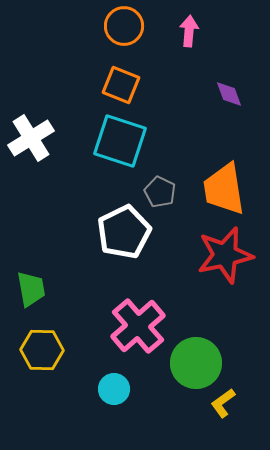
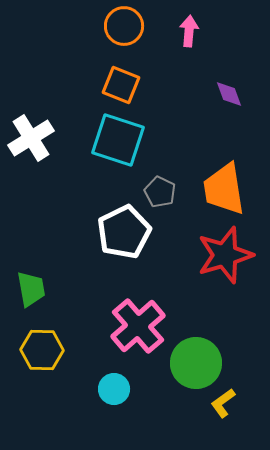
cyan square: moved 2 px left, 1 px up
red star: rotated 4 degrees counterclockwise
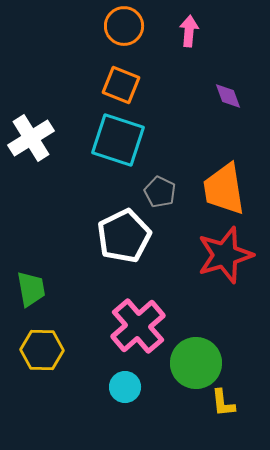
purple diamond: moved 1 px left, 2 px down
white pentagon: moved 4 px down
cyan circle: moved 11 px right, 2 px up
yellow L-shape: rotated 60 degrees counterclockwise
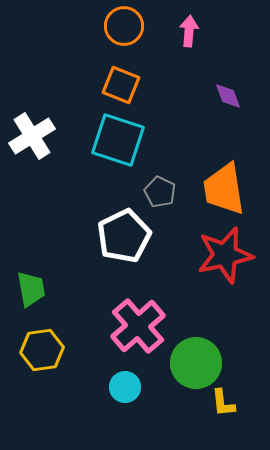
white cross: moved 1 px right, 2 px up
red star: rotated 4 degrees clockwise
yellow hexagon: rotated 9 degrees counterclockwise
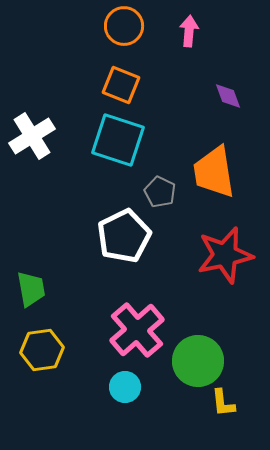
orange trapezoid: moved 10 px left, 17 px up
pink cross: moved 1 px left, 4 px down
green circle: moved 2 px right, 2 px up
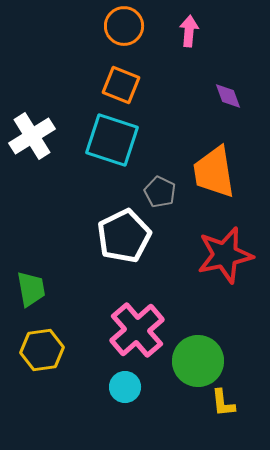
cyan square: moved 6 px left
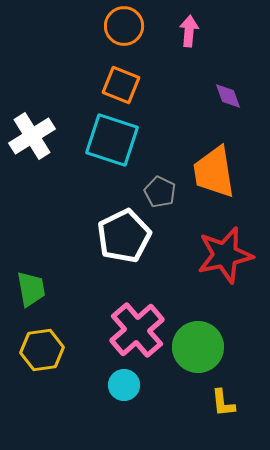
green circle: moved 14 px up
cyan circle: moved 1 px left, 2 px up
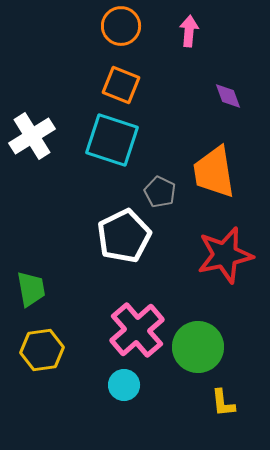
orange circle: moved 3 px left
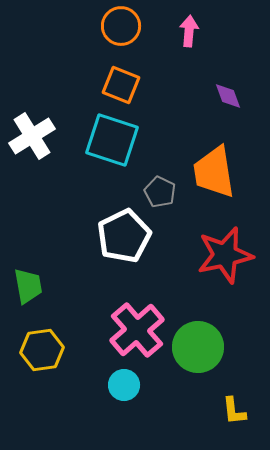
green trapezoid: moved 3 px left, 3 px up
yellow L-shape: moved 11 px right, 8 px down
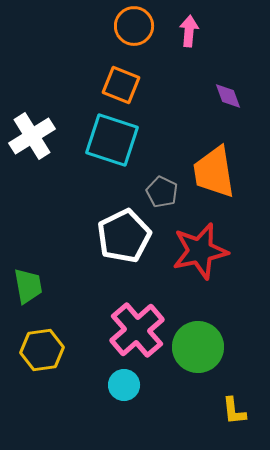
orange circle: moved 13 px right
gray pentagon: moved 2 px right
red star: moved 25 px left, 4 px up
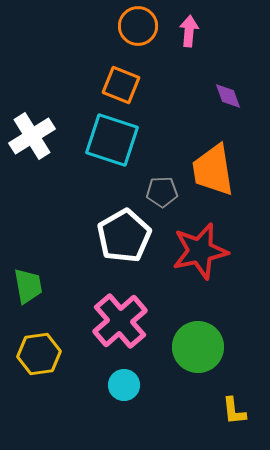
orange circle: moved 4 px right
orange trapezoid: moved 1 px left, 2 px up
gray pentagon: rotated 28 degrees counterclockwise
white pentagon: rotated 4 degrees counterclockwise
pink cross: moved 17 px left, 9 px up
yellow hexagon: moved 3 px left, 4 px down
